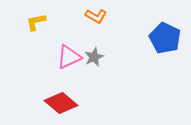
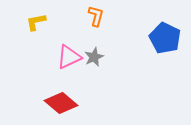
orange L-shape: rotated 105 degrees counterclockwise
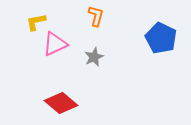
blue pentagon: moved 4 px left
pink triangle: moved 14 px left, 13 px up
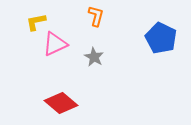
gray star: rotated 18 degrees counterclockwise
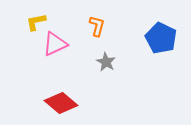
orange L-shape: moved 1 px right, 10 px down
gray star: moved 12 px right, 5 px down
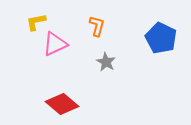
red diamond: moved 1 px right, 1 px down
